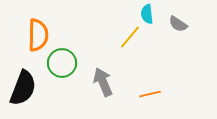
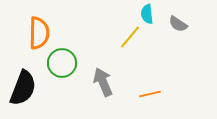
orange semicircle: moved 1 px right, 2 px up
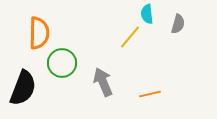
gray semicircle: rotated 108 degrees counterclockwise
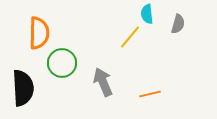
black semicircle: rotated 24 degrees counterclockwise
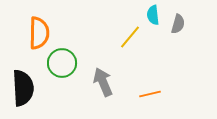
cyan semicircle: moved 6 px right, 1 px down
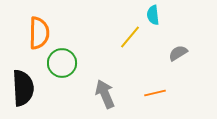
gray semicircle: moved 29 px down; rotated 138 degrees counterclockwise
gray arrow: moved 2 px right, 12 px down
orange line: moved 5 px right, 1 px up
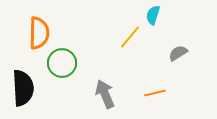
cyan semicircle: rotated 24 degrees clockwise
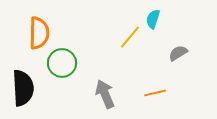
cyan semicircle: moved 4 px down
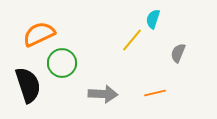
orange semicircle: moved 1 px down; rotated 116 degrees counterclockwise
yellow line: moved 2 px right, 3 px down
gray semicircle: rotated 36 degrees counterclockwise
black semicircle: moved 5 px right, 3 px up; rotated 15 degrees counterclockwise
gray arrow: moved 2 px left; rotated 116 degrees clockwise
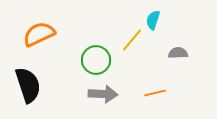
cyan semicircle: moved 1 px down
gray semicircle: rotated 66 degrees clockwise
green circle: moved 34 px right, 3 px up
